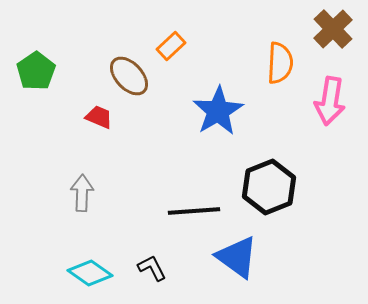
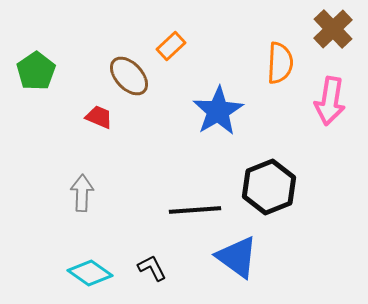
black line: moved 1 px right, 1 px up
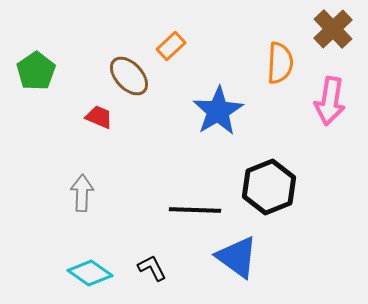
black line: rotated 6 degrees clockwise
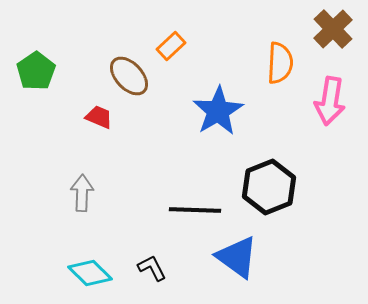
cyan diamond: rotated 9 degrees clockwise
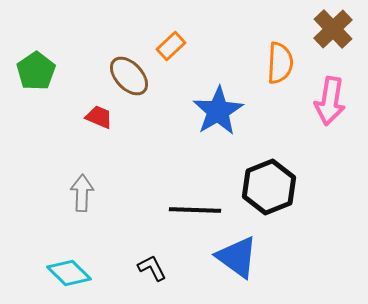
cyan diamond: moved 21 px left
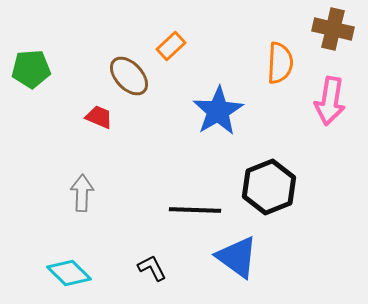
brown cross: rotated 33 degrees counterclockwise
green pentagon: moved 5 px left, 2 px up; rotated 30 degrees clockwise
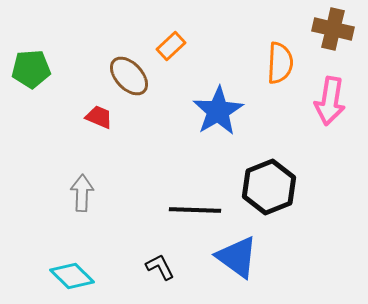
black L-shape: moved 8 px right, 1 px up
cyan diamond: moved 3 px right, 3 px down
